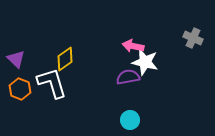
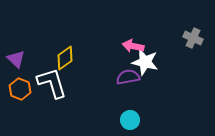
yellow diamond: moved 1 px up
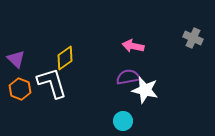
white star: moved 28 px down
cyan circle: moved 7 px left, 1 px down
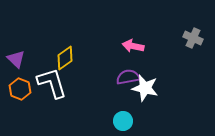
white star: moved 2 px up
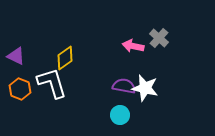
gray cross: moved 34 px left; rotated 18 degrees clockwise
purple triangle: moved 3 px up; rotated 18 degrees counterclockwise
purple semicircle: moved 4 px left, 9 px down; rotated 20 degrees clockwise
cyan circle: moved 3 px left, 6 px up
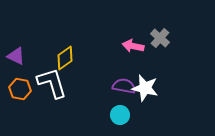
gray cross: moved 1 px right
orange hexagon: rotated 10 degrees counterclockwise
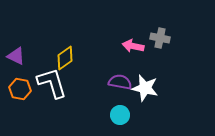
gray cross: rotated 30 degrees counterclockwise
purple semicircle: moved 4 px left, 4 px up
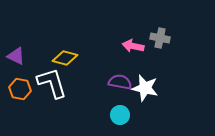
yellow diamond: rotated 50 degrees clockwise
